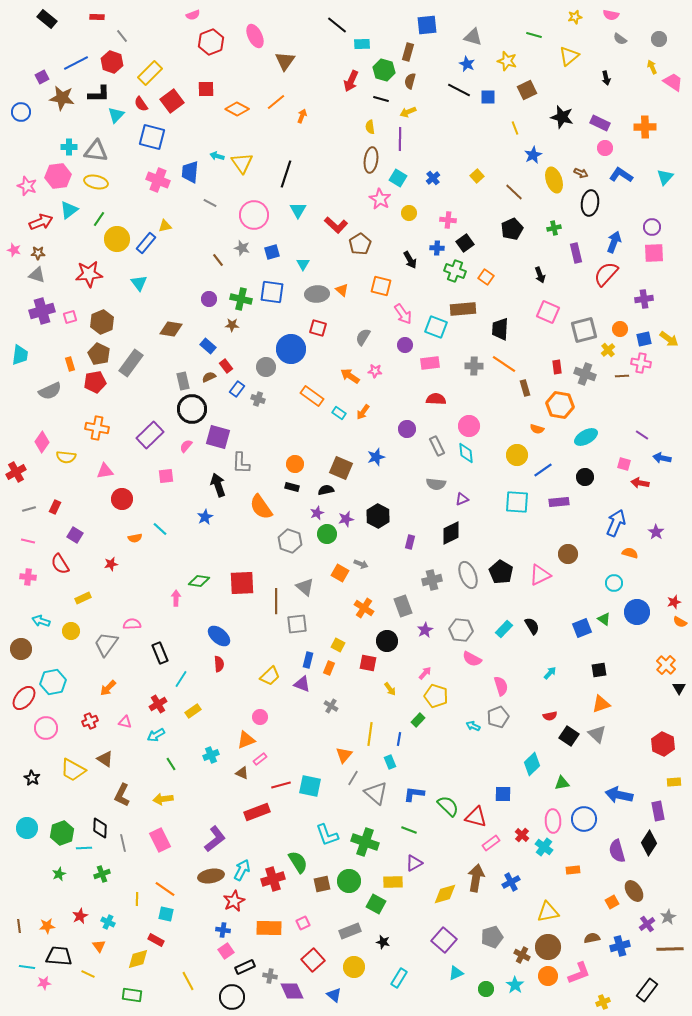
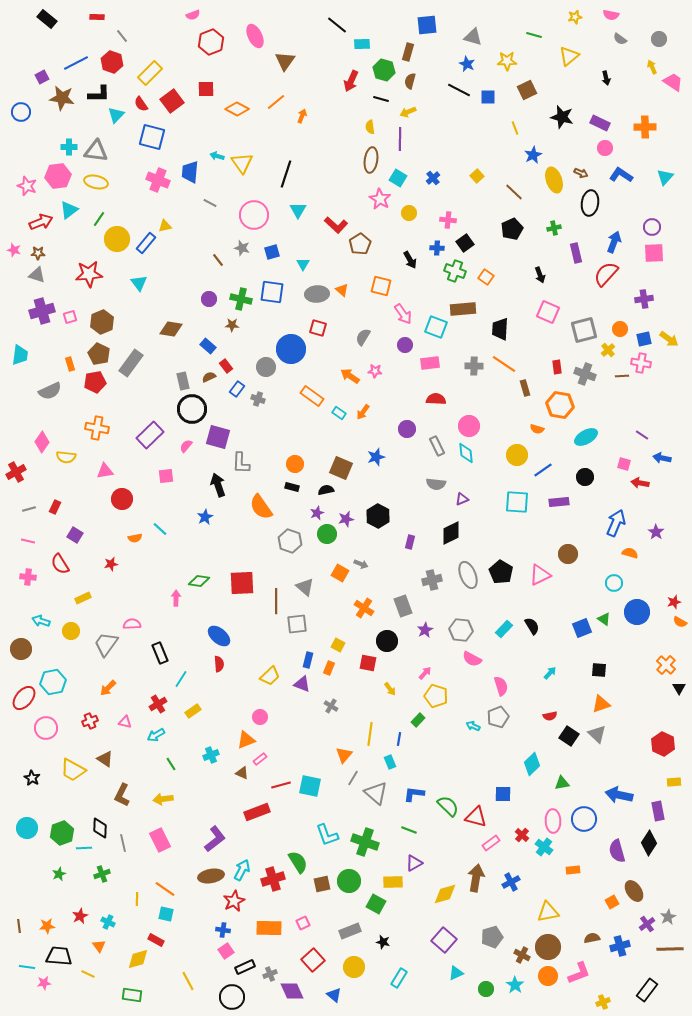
yellow star at (507, 61): rotated 18 degrees counterclockwise
black square at (599, 670): rotated 14 degrees clockwise
gray cross at (270, 976): moved 2 px up; rotated 32 degrees counterclockwise
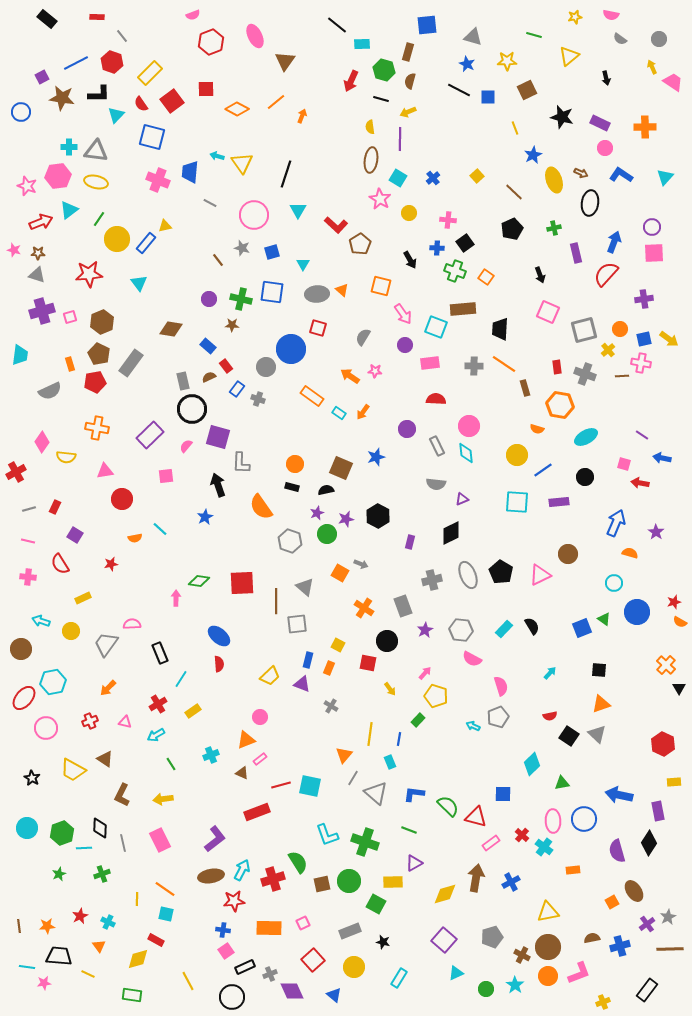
red star at (234, 901): rotated 20 degrees clockwise
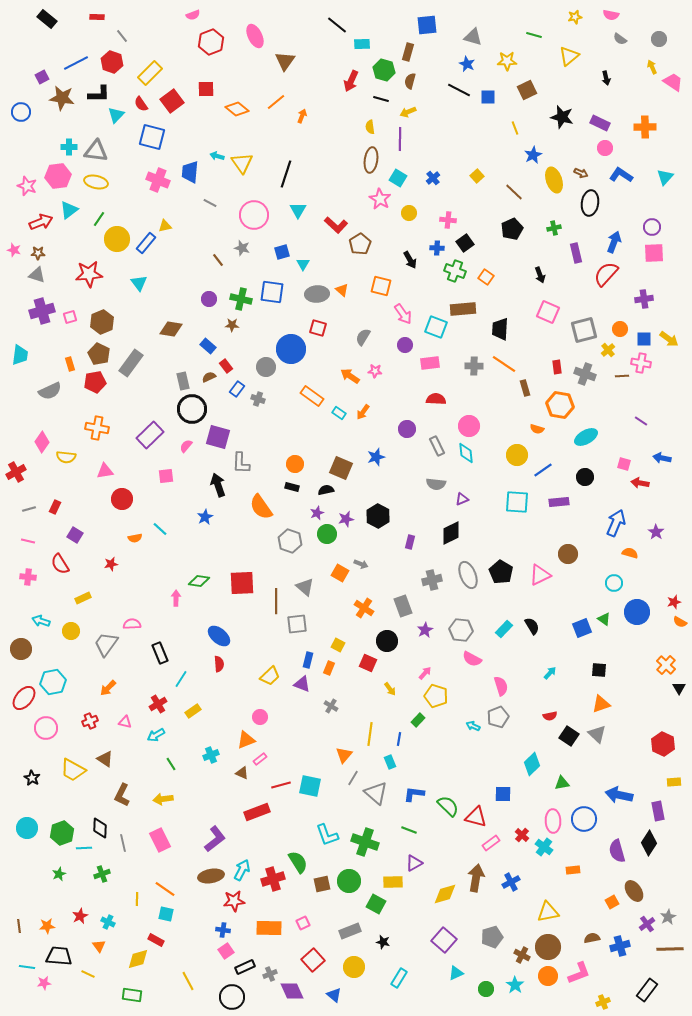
orange diamond at (237, 109): rotated 10 degrees clockwise
blue square at (272, 252): moved 10 px right
blue square at (644, 339): rotated 14 degrees clockwise
purple line at (642, 435): moved 1 px left, 14 px up
red square at (368, 663): rotated 12 degrees clockwise
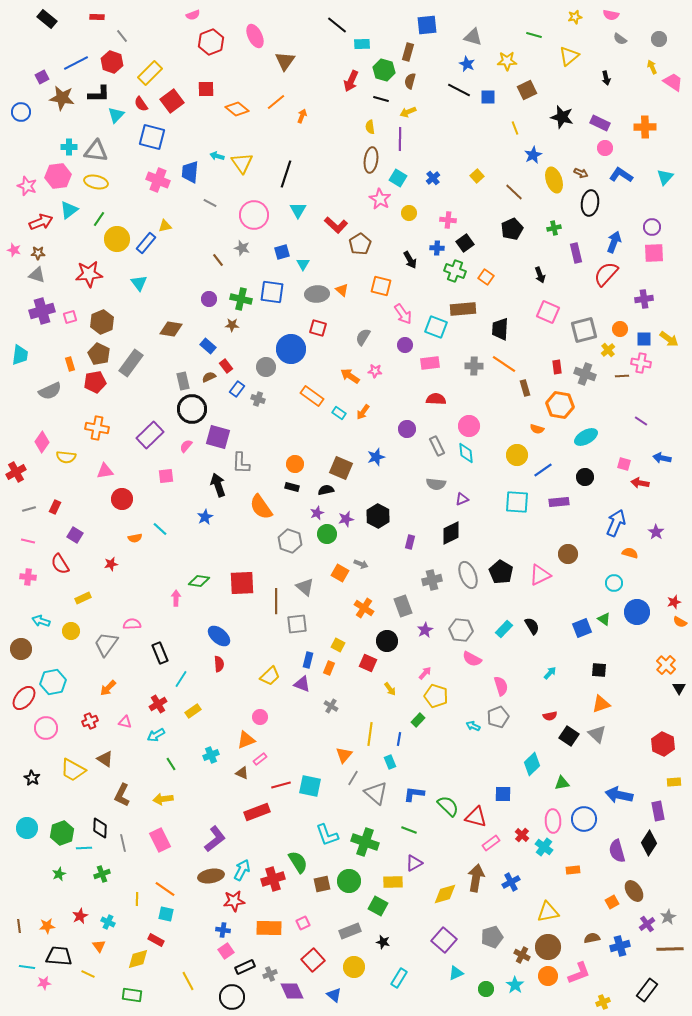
green square at (376, 904): moved 2 px right, 2 px down
